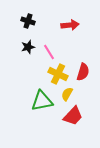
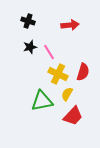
black star: moved 2 px right
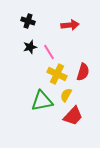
yellow cross: moved 1 px left
yellow semicircle: moved 1 px left, 1 px down
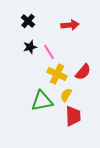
black cross: rotated 24 degrees clockwise
red semicircle: rotated 24 degrees clockwise
red trapezoid: rotated 45 degrees counterclockwise
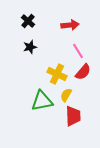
pink line: moved 29 px right, 1 px up
